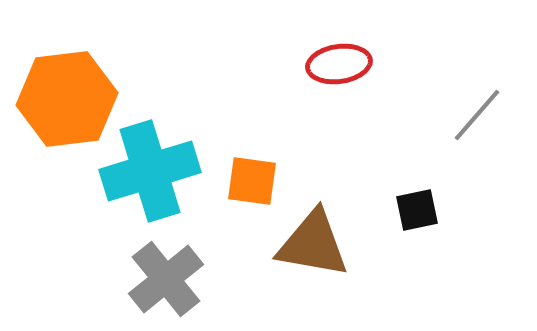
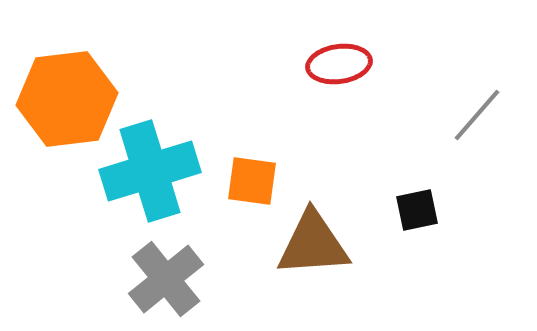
brown triangle: rotated 14 degrees counterclockwise
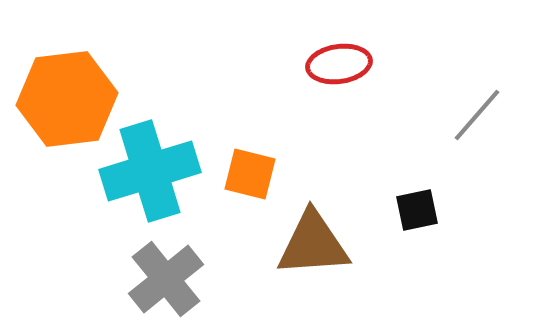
orange square: moved 2 px left, 7 px up; rotated 6 degrees clockwise
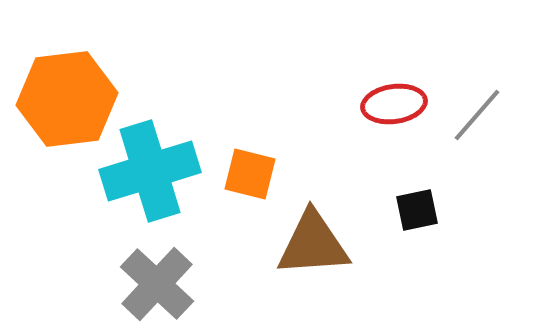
red ellipse: moved 55 px right, 40 px down
gray cross: moved 9 px left, 5 px down; rotated 8 degrees counterclockwise
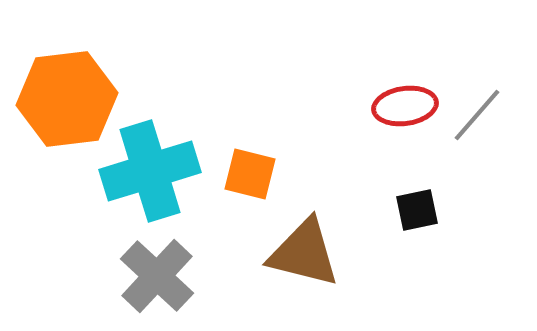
red ellipse: moved 11 px right, 2 px down
brown triangle: moved 9 px left, 9 px down; rotated 18 degrees clockwise
gray cross: moved 8 px up
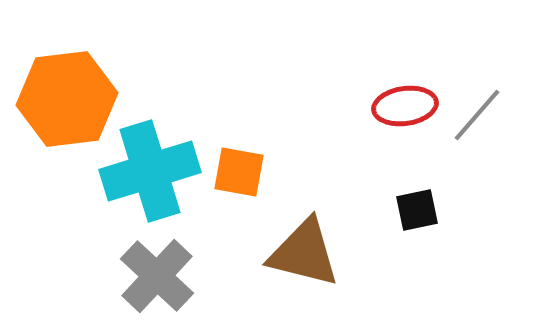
orange square: moved 11 px left, 2 px up; rotated 4 degrees counterclockwise
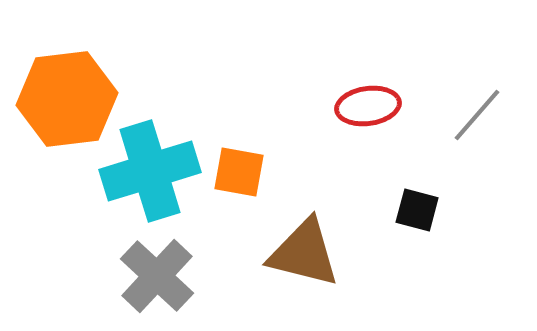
red ellipse: moved 37 px left
black square: rotated 27 degrees clockwise
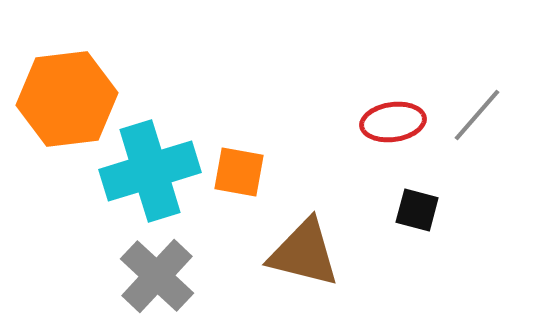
red ellipse: moved 25 px right, 16 px down
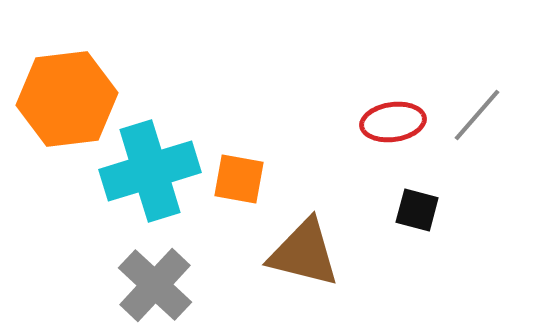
orange square: moved 7 px down
gray cross: moved 2 px left, 9 px down
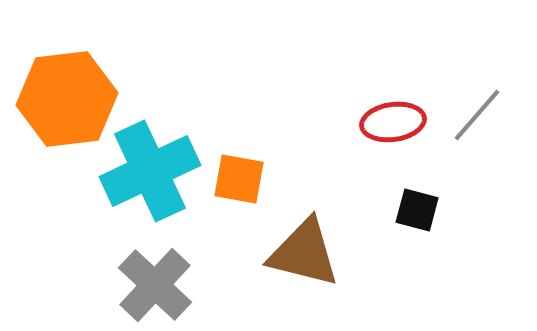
cyan cross: rotated 8 degrees counterclockwise
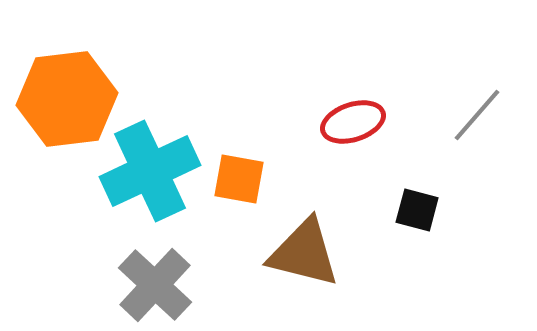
red ellipse: moved 40 px left; rotated 10 degrees counterclockwise
